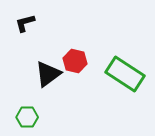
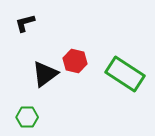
black triangle: moved 3 px left
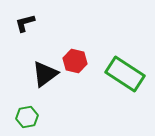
green hexagon: rotated 10 degrees counterclockwise
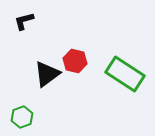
black L-shape: moved 1 px left, 2 px up
black triangle: moved 2 px right
green hexagon: moved 5 px left; rotated 10 degrees counterclockwise
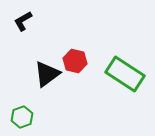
black L-shape: moved 1 px left; rotated 15 degrees counterclockwise
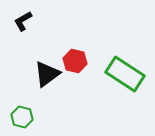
green hexagon: rotated 25 degrees counterclockwise
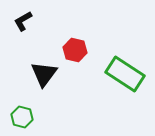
red hexagon: moved 11 px up
black triangle: moved 3 px left; rotated 16 degrees counterclockwise
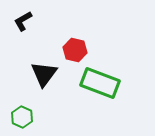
green rectangle: moved 25 px left, 9 px down; rotated 12 degrees counterclockwise
green hexagon: rotated 10 degrees clockwise
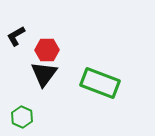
black L-shape: moved 7 px left, 15 px down
red hexagon: moved 28 px left; rotated 15 degrees counterclockwise
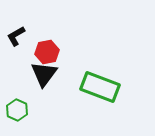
red hexagon: moved 2 px down; rotated 10 degrees counterclockwise
green rectangle: moved 4 px down
green hexagon: moved 5 px left, 7 px up
